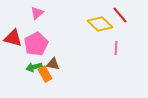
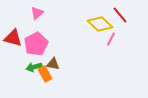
pink line: moved 5 px left, 9 px up; rotated 24 degrees clockwise
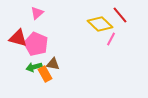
red triangle: moved 5 px right
pink pentagon: rotated 20 degrees counterclockwise
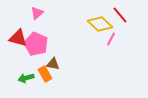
green arrow: moved 8 px left, 11 px down
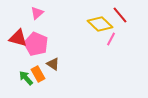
brown triangle: rotated 24 degrees clockwise
orange rectangle: moved 7 px left
green arrow: rotated 63 degrees clockwise
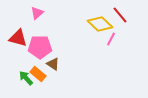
pink pentagon: moved 4 px right, 3 px down; rotated 25 degrees counterclockwise
orange rectangle: rotated 21 degrees counterclockwise
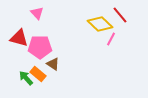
pink triangle: rotated 32 degrees counterclockwise
red triangle: moved 1 px right
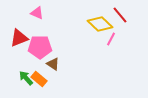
pink triangle: rotated 24 degrees counterclockwise
red triangle: rotated 36 degrees counterclockwise
orange rectangle: moved 1 px right, 5 px down
